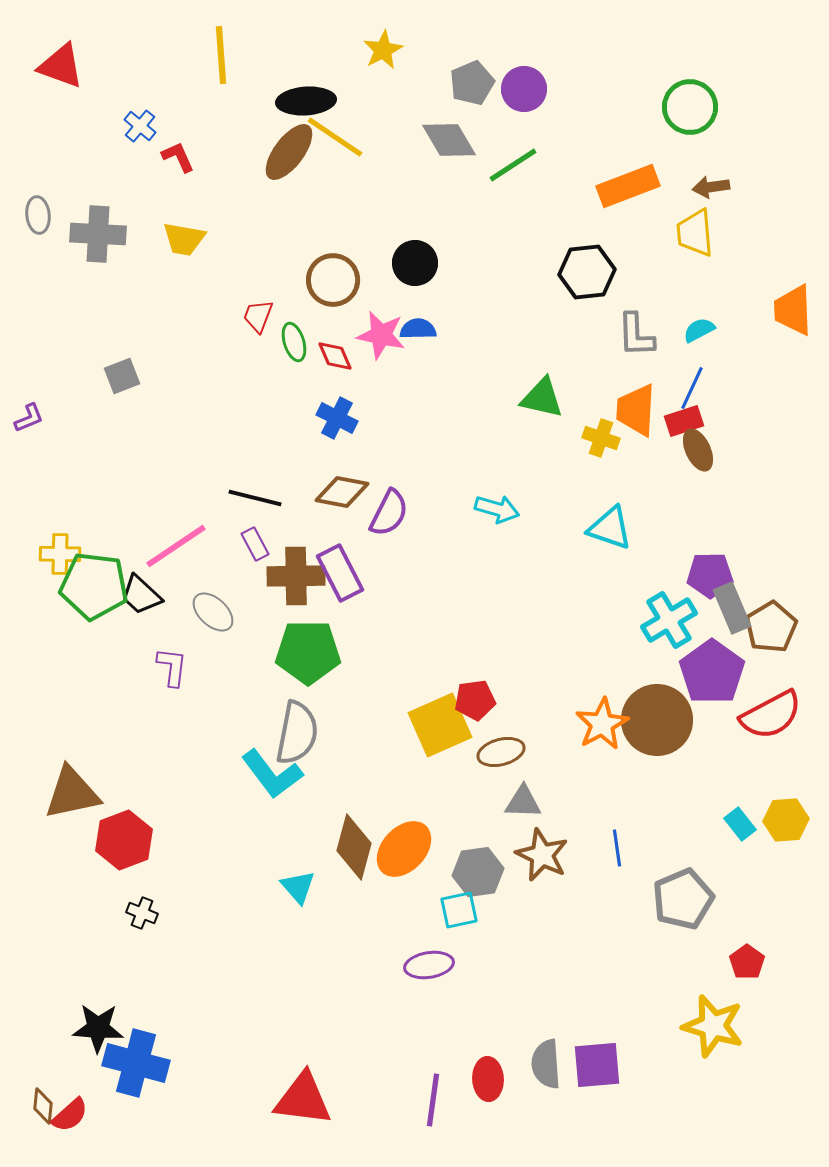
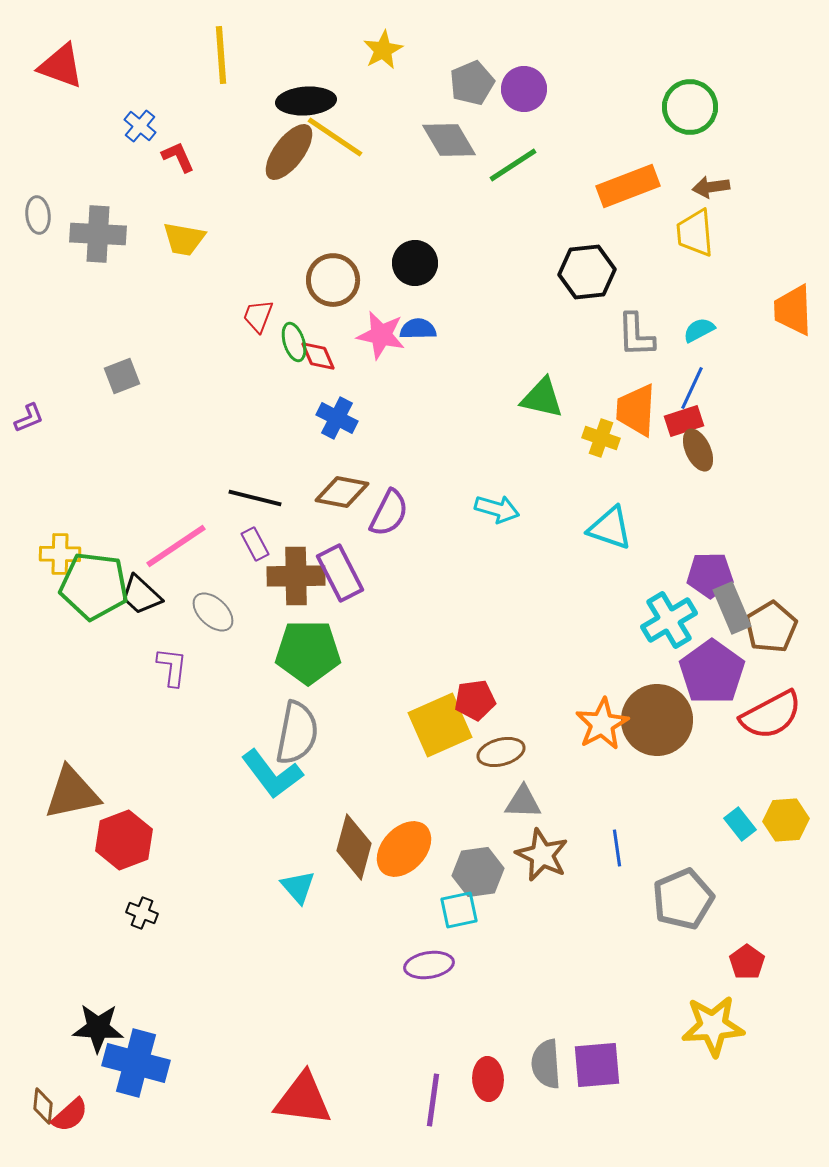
red diamond at (335, 356): moved 17 px left
yellow star at (713, 1026): rotated 20 degrees counterclockwise
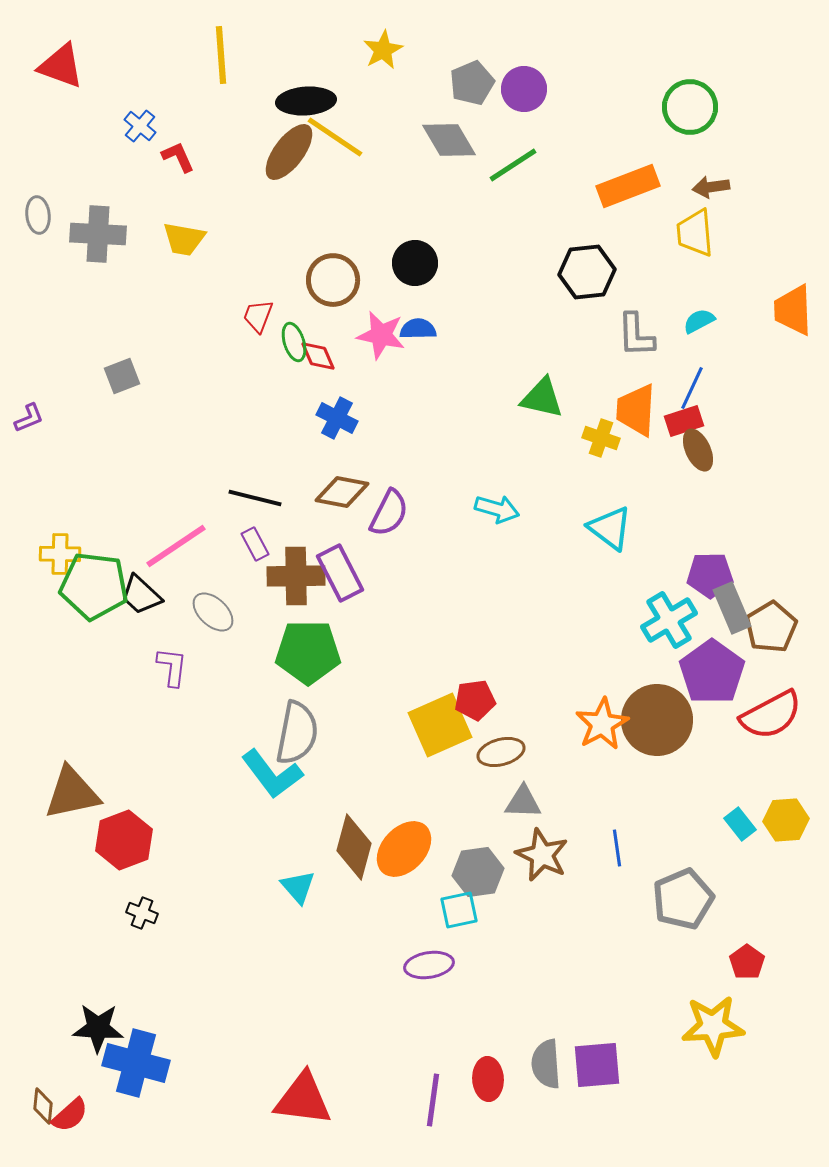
cyan semicircle at (699, 330): moved 9 px up
cyan triangle at (610, 528): rotated 18 degrees clockwise
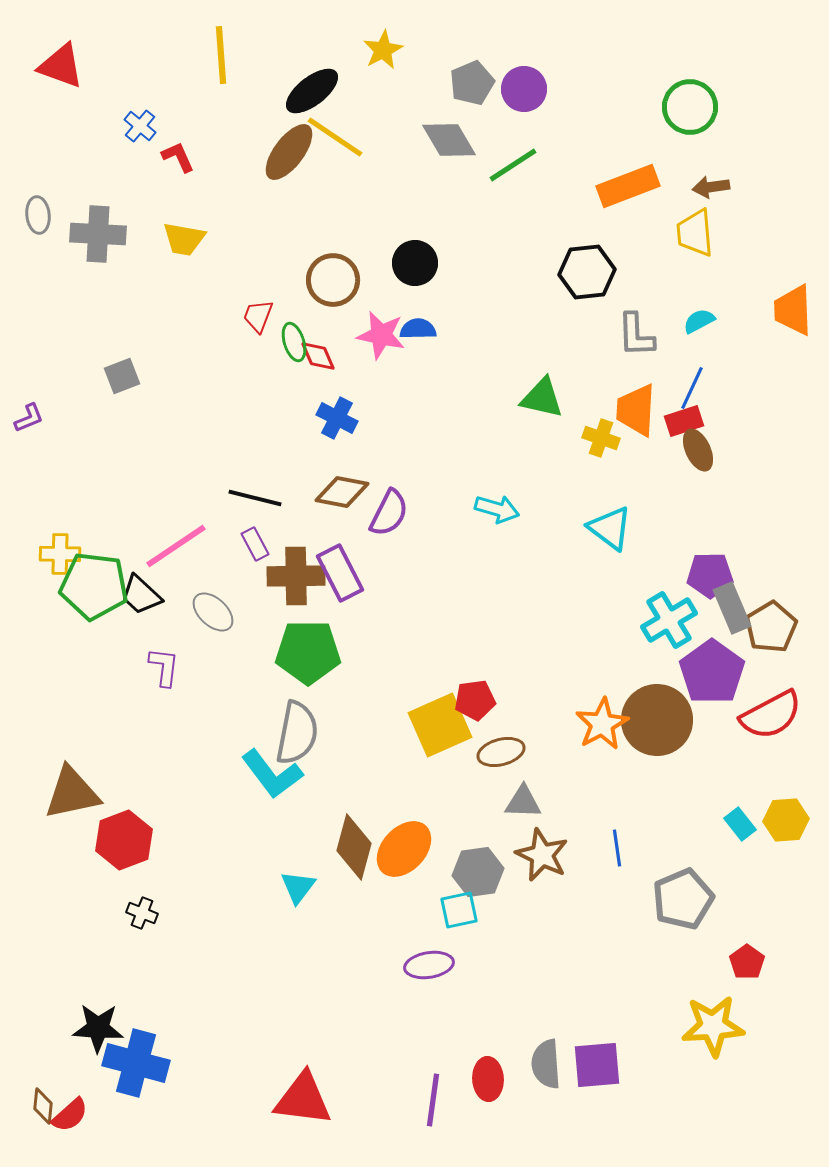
black ellipse at (306, 101): moved 6 px right, 10 px up; rotated 34 degrees counterclockwise
purple L-shape at (172, 667): moved 8 px left
cyan triangle at (298, 887): rotated 18 degrees clockwise
